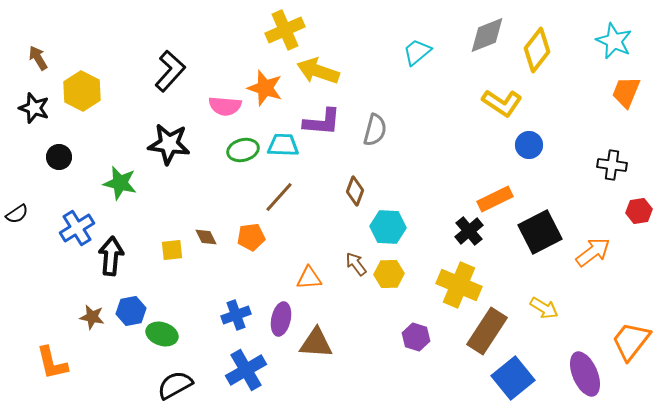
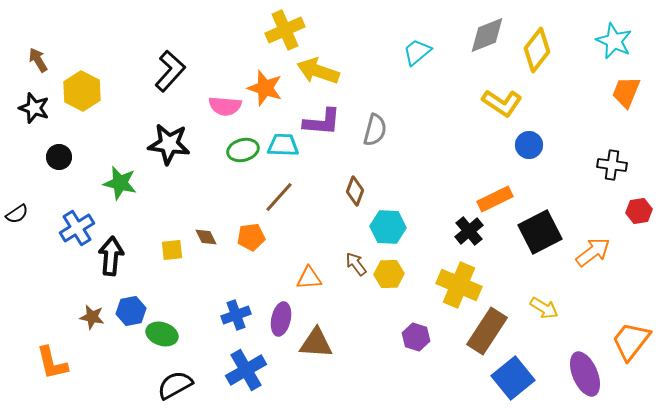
brown arrow at (38, 58): moved 2 px down
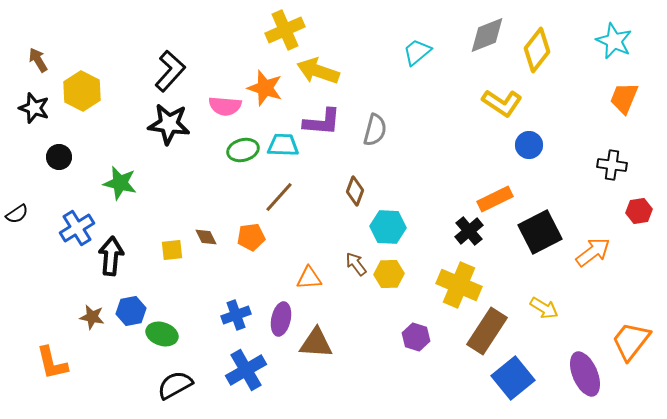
orange trapezoid at (626, 92): moved 2 px left, 6 px down
black star at (169, 144): moved 20 px up
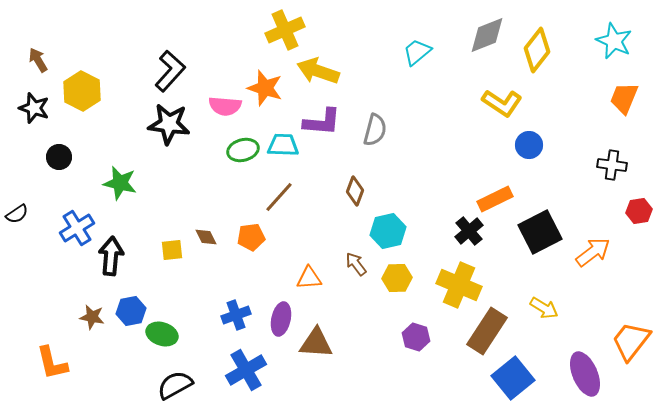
cyan hexagon at (388, 227): moved 4 px down; rotated 16 degrees counterclockwise
yellow hexagon at (389, 274): moved 8 px right, 4 px down
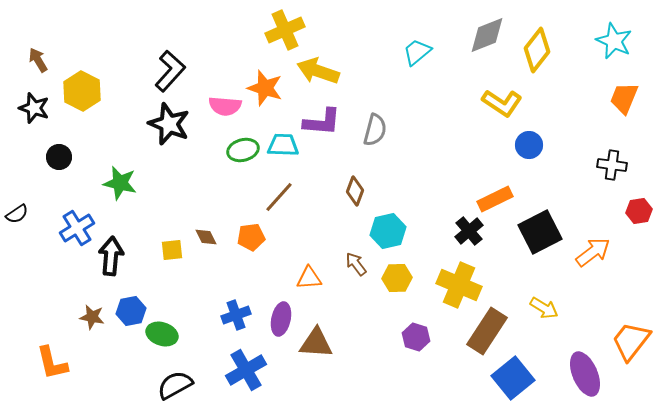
black star at (169, 124): rotated 15 degrees clockwise
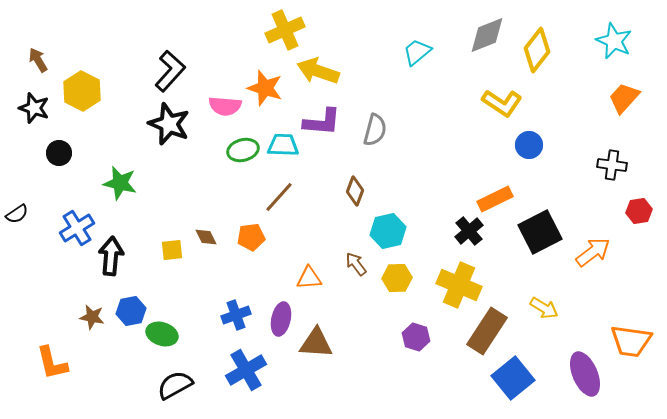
orange trapezoid at (624, 98): rotated 20 degrees clockwise
black circle at (59, 157): moved 4 px up
orange trapezoid at (631, 341): rotated 120 degrees counterclockwise
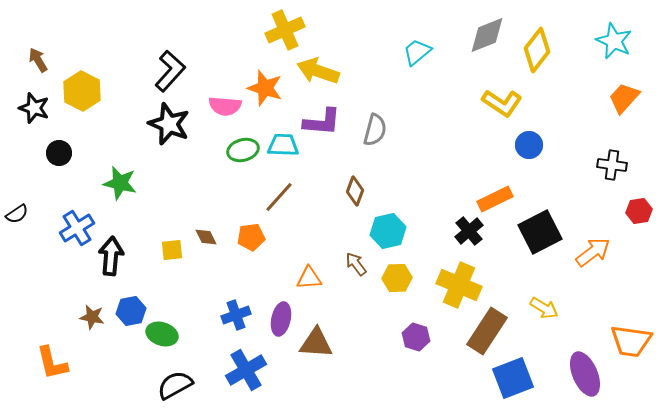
blue square at (513, 378): rotated 18 degrees clockwise
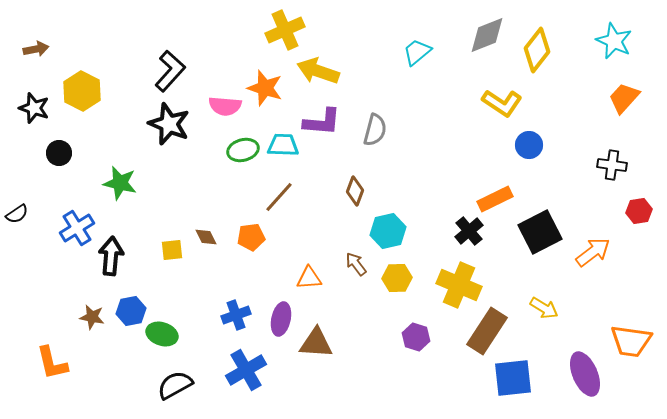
brown arrow at (38, 60): moved 2 px left, 11 px up; rotated 110 degrees clockwise
blue square at (513, 378): rotated 15 degrees clockwise
